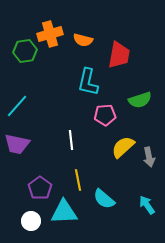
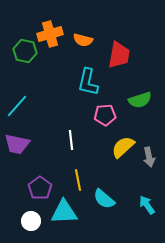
green hexagon: rotated 20 degrees clockwise
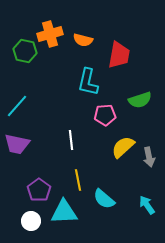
purple pentagon: moved 1 px left, 2 px down
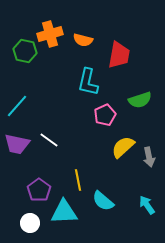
pink pentagon: rotated 20 degrees counterclockwise
white line: moved 22 px left; rotated 48 degrees counterclockwise
cyan semicircle: moved 1 px left, 2 px down
white circle: moved 1 px left, 2 px down
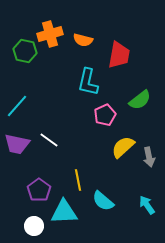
green semicircle: rotated 20 degrees counterclockwise
white circle: moved 4 px right, 3 px down
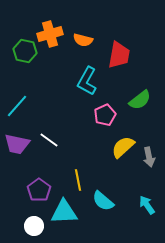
cyan L-shape: moved 1 px left, 1 px up; rotated 16 degrees clockwise
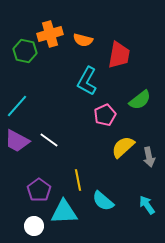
purple trapezoid: moved 3 px up; rotated 16 degrees clockwise
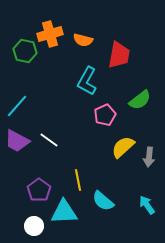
gray arrow: rotated 18 degrees clockwise
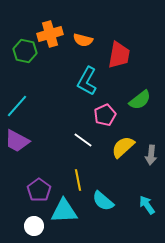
white line: moved 34 px right
gray arrow: moved 2 px right, 2 px up
cyan triangle: moved 1 px up
